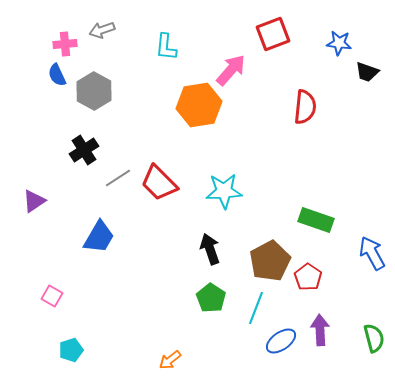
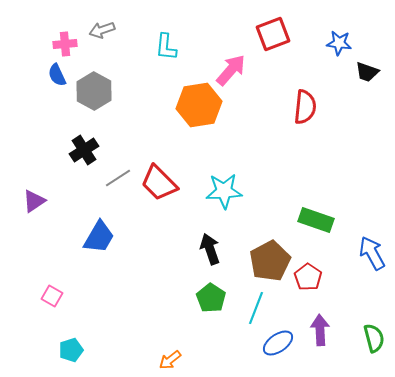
blue ellipse: moved 3 px left, 2 px down
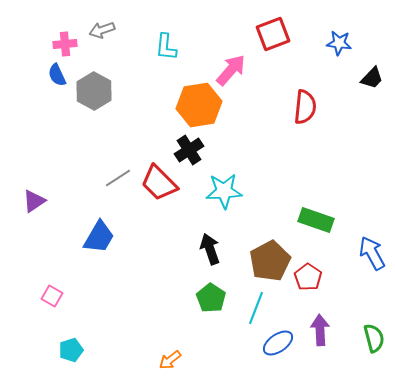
black trapezoid: moved 5 px right, 6 px down; rotated 65 degrees counterclockwise
black cross: moved 105 px right
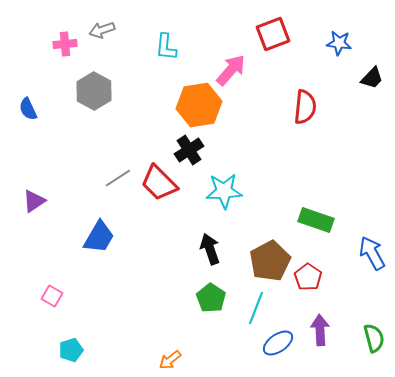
blue semicircle: moved 29 px left, 34 px down
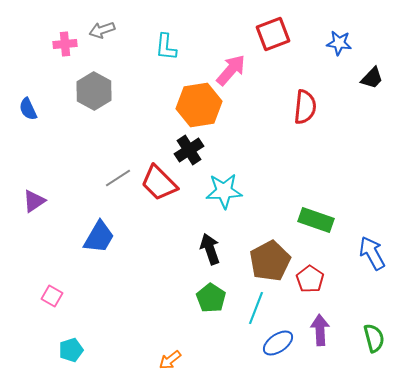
red pentagon: moved 2 px right, 2 px down
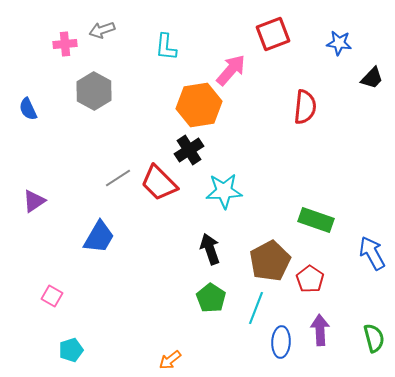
blue ellipse: moved 3 px right, 1 px up; rotated 52 degrees counterclockwise
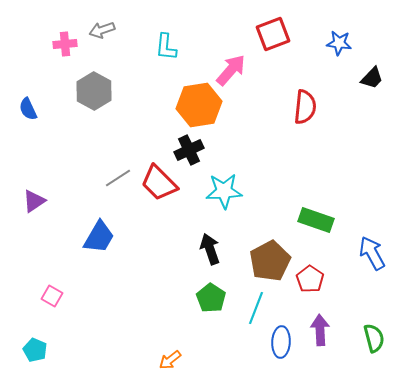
black cross: rotated 8 degrees clockwise
cyan pentagon: moved 36 px left; rotated 30 degrees counterclockwise
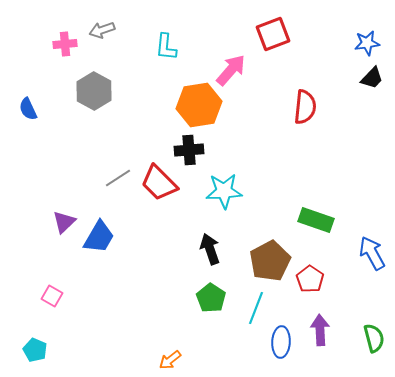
blue star: moved 28 px right; rotated 15 degrees counterclockwise
black cross: rotated 20 degrees clockwise
purple triangle: moved 30 px right, 21 px down; rotated 10 degrees counterclockwise
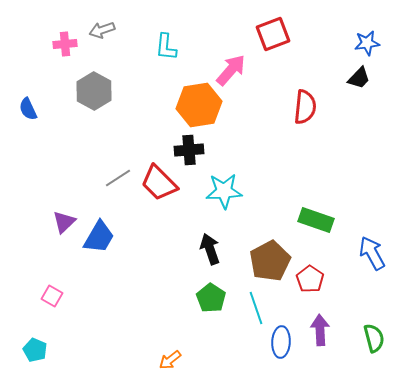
black trapezoid: moved 13 px left
cyan line: rotated 40 degrees counterclockwise
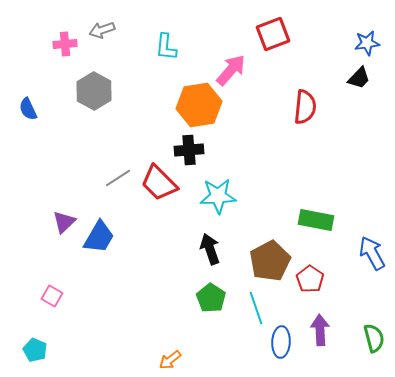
cyan star: moved 6 px left, 5 px down
green rectangle: rotated 8 degrees counterclockwise
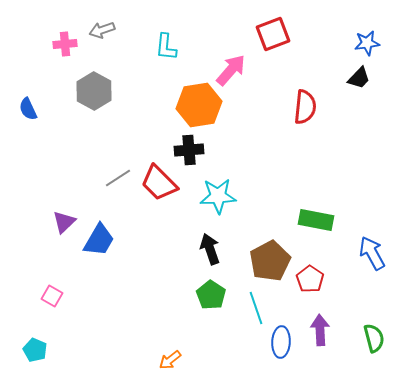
blue trapezoid: moved 3 px down
green pentagon: moved 3 px up
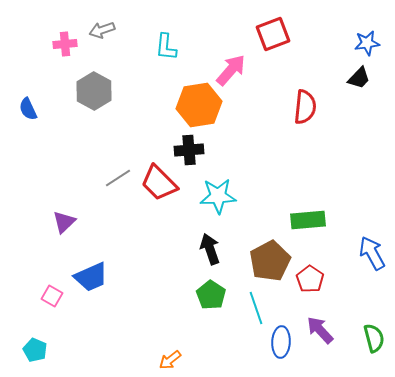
green rectangle: moved 8 px left; rotated 16 degrees counterclockwise
blue trapezoid: moved 8 px left, 37 px down; rotated 36 degrees clockwise
purple arrow: rotated 40 degrees counterclockwise
